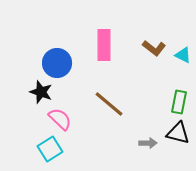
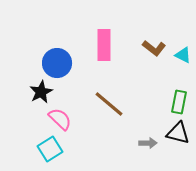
black star: rotated 25 degrees clockwise
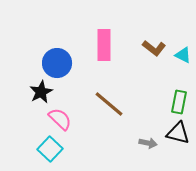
gray arrow: rotated 12 degrees clockwise
cyan square: rotated 15 degrees counterclockwise
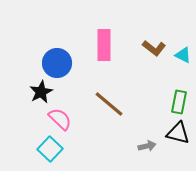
gray arrow: moved 1 px left, 3 px down; rotated 24 degrees counterclockwise
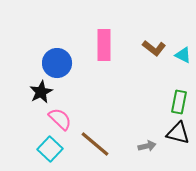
brown line: moved 14 px left, 40 px down
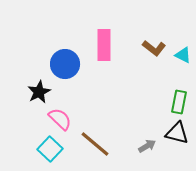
blue circle: moved 8 px right, 1 px down
black star: moved 2 px left
black triangle: moved 1 px left
gray arrow: rotated 18 degrees counterclockwise
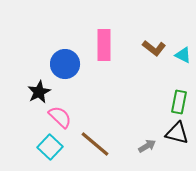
pink semicircle: moved 2 px up
cyan square: moved 2 px up
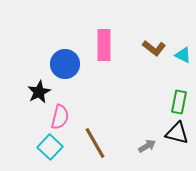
pink semicircle: rotated 60 degrees clockwise
brown line: moved 1 px up; rotated 20 degrees clockwise
